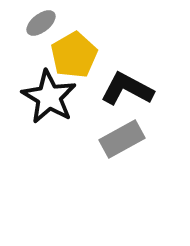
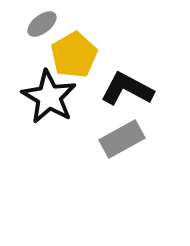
gray ellipse: moved 1 px right, 1 px down
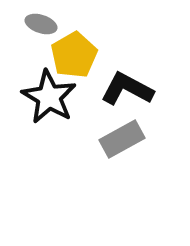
gray ellipse: moved 1 px left; rotated 56 degrees clockwise
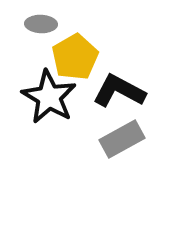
gray ellipse: rotated 16 degrees counterclockwise
yellow pentagon: moved 1 px right, 2 px down
black L-shape: moved 8 px left, 2 px down
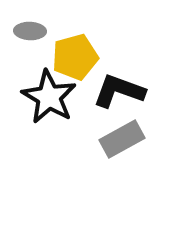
gray ellipse: moved 11 px left, 7 px down
yellow pentagon: rotated 15 degrees clockwise
black L-shape: rotated 8 degrees counterclockwise
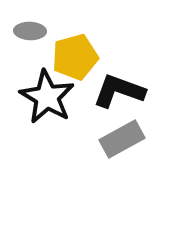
black star: moved 2 px left
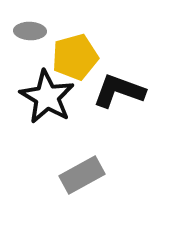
gray rectangle: moved 40 px left, 36 px down
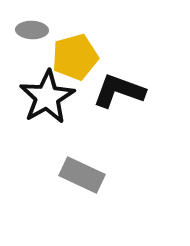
gray ellipse: moved 2 px right, 1 px up
black star: rotated 12 degrees clockwise
gray rectangle: rotated 54 degrees clockwise
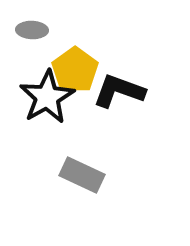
yellow pentagon: moved 13 px down; rotated 21 degrees counterclockwise
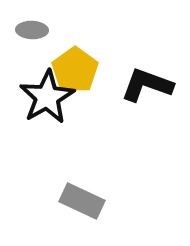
black L-shape: moved 28 px right, 6 px up
gray rectangle: moved 26 px down
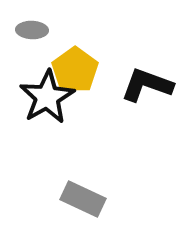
gray rectangle: moved 1 px right, 2 px up
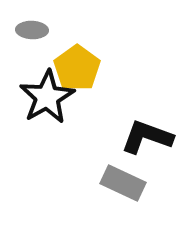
yellow pentagon: moved 2 px right, 2 px up
black L-shape: moved 52 px down
gray rectangle: moved 40 px right, 16 px up
